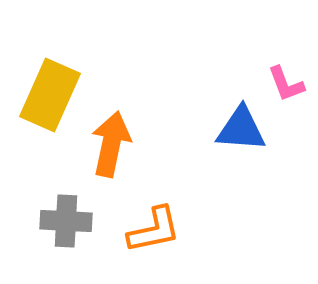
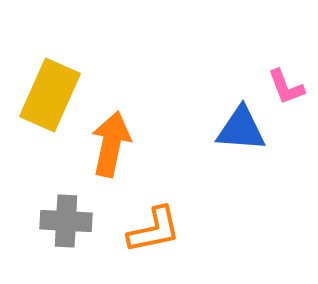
pink L-shape: moved 3 px down
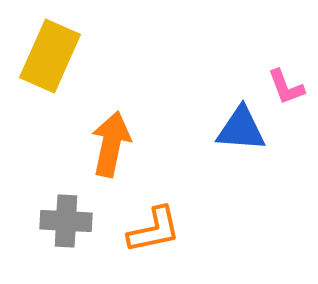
yellow rectangle: moved 39 px up
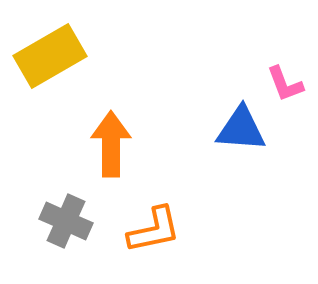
yellow rectangle: rotated 36 degrees clockwise
pink L-shape: moved 1 px left, 3 px up
orange arrow: rotated 12 degrees counterclockwise
gray cross: rotated 21 degrees clockwise
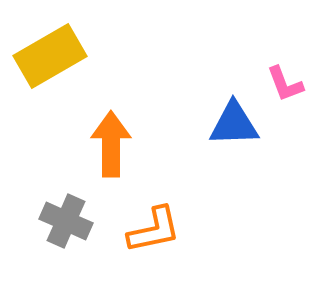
blue triangle: moved 7 px left, 5 px up; rotated 6 degrees counterclockwise
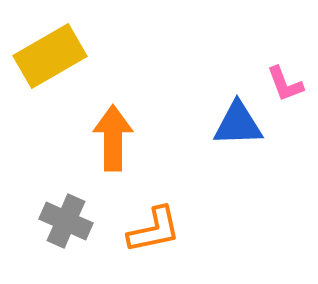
blue triangle: moved 4 px right
orange arrow: moved 2 px right, 6 px up
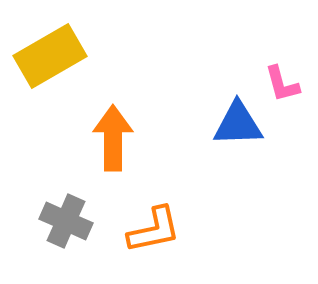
pink L-shape: moved 3 px left; rotated 6 degrees clockwise
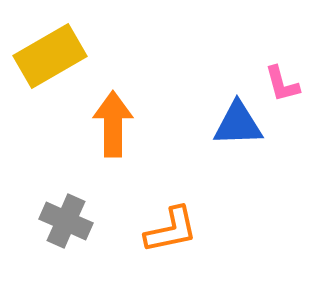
orange arrow: moved 14 px up
orange L-shape: moved 17 px right
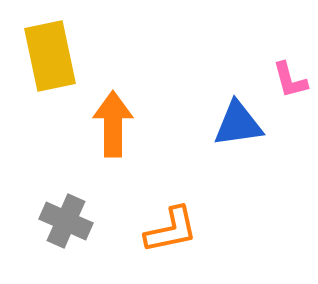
yellow rectangle: rotated 72 degrees counterclockwise
pink L-shape: moved 8 px right, 4 px up
blue triangle: rotated 6 degrees counterclockwise
